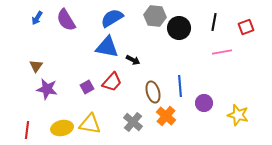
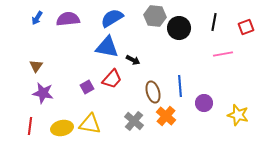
purple semicircle: moved 2 px right, 1 px up; rotated 115 degrees clockwise
pink line: moved 1 px right, 2 px down
red trapezoid: moved 3 px up
purple star: moved 4 px left, 4 px down
gray cross: moved 1 px right, 1 px up
red line: moved 3 px right, 4 px up
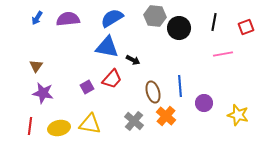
yellow ellipse: moved 3 px left
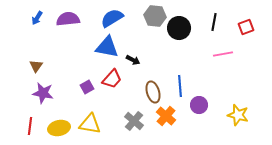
purple circle: moved 5 px left, 2 px down
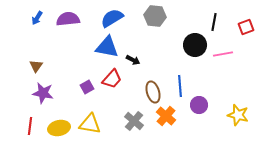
black circle: moved 16 px right, 17 px down
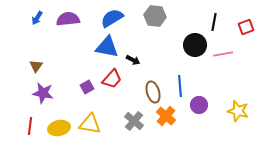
yellow star: moved 4 px up
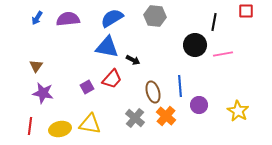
red square: moved 16 px up; rotated 21 degrees clockwise
yellow star: rotated 15 degrees clockwise
gray cross: moved 1 px right, 3 px up
yellow ellipse: moved 1 px right, 1 px down
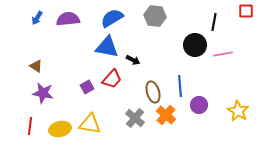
brown triangle: rotated 32 degrees counterclockwise
orange cross: moved 1 px up
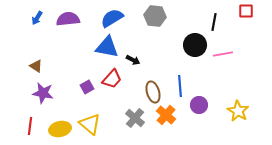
yellow triangle: rotated 30 degrees clockwise
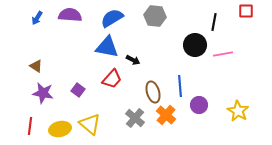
purple semicircle: moved 2 px right, 4 px up; rotated 10 degrees clockwise
purple square: moved 9 px left, 3 px down; rotated 24 degrees counterclockwise
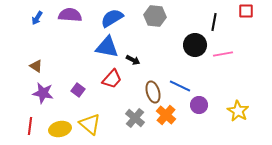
blue line: rotated 60 degrees counterclockwise
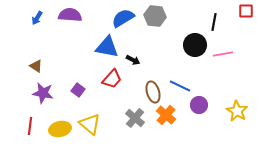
blue semicircle: moved 11 px right
yellow star: moved 1 px left
